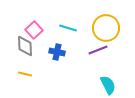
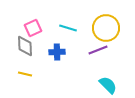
pink square: moved 1 px left, 2 px up; rotated 18 degrees clockwise
blue cross: rotated 14 degrees counterclockwise
cyan semicircle: rotated 18 degrees counterclockwise
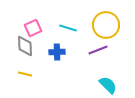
yellow circle: moved 3 px up
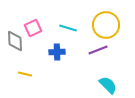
gray diamond: moved 10 px left, 5 px up
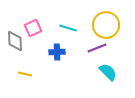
purple line: moved 1 px left, 2 px up
cyan semicircle: moved 13 px up
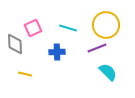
gray diamond: moved 3 px down
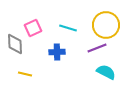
cyan semicircle: moved 2 px left; rotated 18 degrees counterclockwise
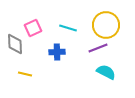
purple line: moved 1 px right
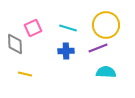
blue cross: moved 9 px right, 1 px up
cyan semicircle: rotated 24 degrees counterclockwise
